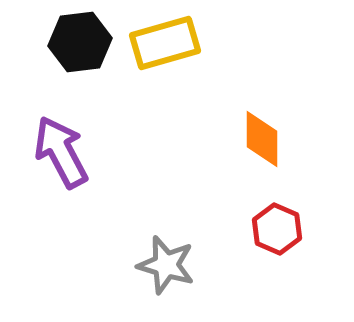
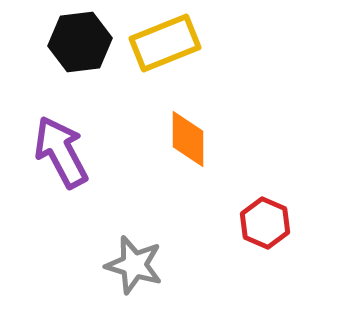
yellow rectangle: rotated 6 degrees counterclockwise
orange diamond: moved 74 px left
red hexagon: moved 12 px left, 6 px up
gray star: moved 32 px left
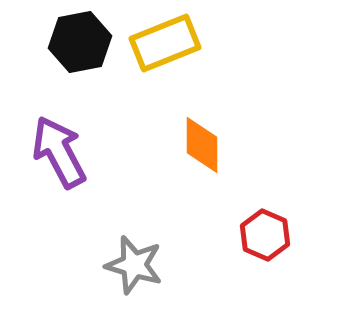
black hexagon: rotated 4 degrees counterclockwise
orange diamond: moved 14 px right, 6 px down
purple arrow: moved 2 px left
red hexagon: moved 12 px down
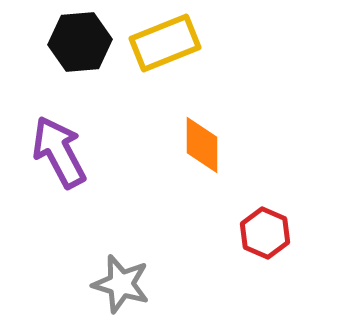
black hexagon: rotated 6 degrees clockwise
red hexagon: moved 2 px up
gray star: moved 13 px left, 19 px down
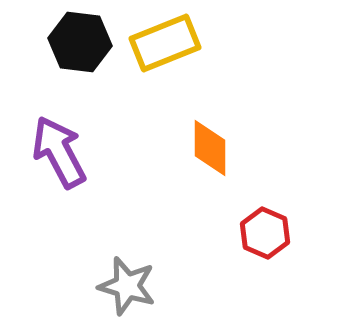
black hexagon: rotated 12 degrees clockwise
orange diamond: moved 8 px right, 3 px down
gray star: moved 6 px right, 2 px down
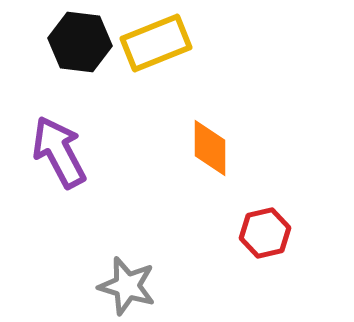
yellow rectangle: moved 9 px left
red hexagon: rotated 24 degrees clockwise
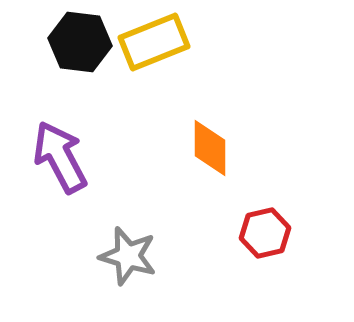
yellow rectangle: moved 2 px left, 1 px up
purple arrow: moved 1 px right, 5 px down
gray star: moved 1 px right, 30 px up
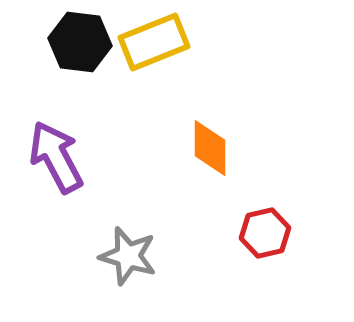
purple arrow: moved 4 px left
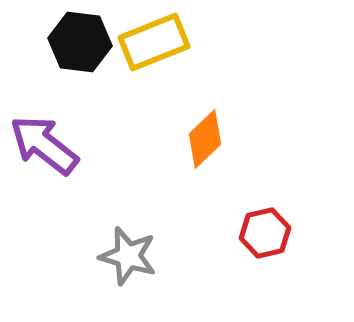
orange diamond: moved 5 px left, 9 px up; rotated 46 degrees clockwise
purple arrow: moved 12 px left, 12 px up; rotated 24 degrees counterclockwise
